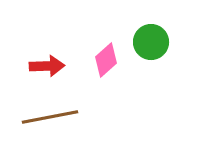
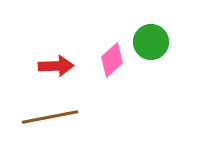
pink diamond: moved 6 px right
red arrow: moved 9 px right
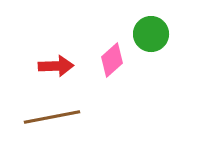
green circle: moved 8 px up
brown line: moved 2 px right
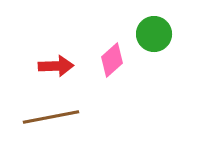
green circle: moved 3 px right
brown line: moved 1 px left
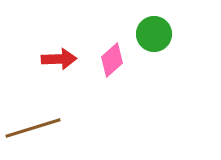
red arrow: moved 3 px right, 7 px up
brown line: moved 18 px left, 11 px down; rotated 6 degrees counterclockwise
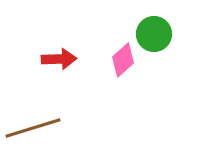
pink diamond: moved 11 px right
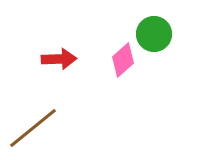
brown line: rotated 22 degrees counterclockwise
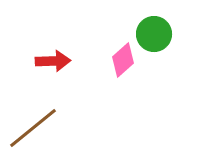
red arrow: moved 6 px left, 2 px down
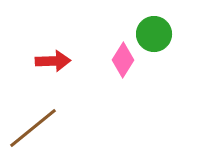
pink diamond: rotated 16 degrees counterclockwise
